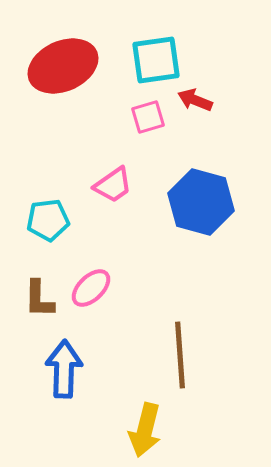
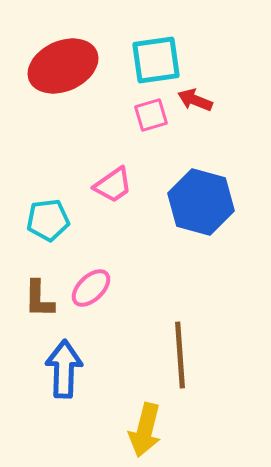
pink square: moved 3 px right, 2 px up
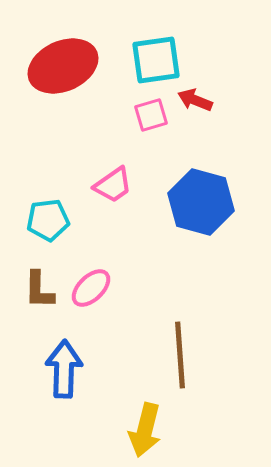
brown L-shape: moved 9 px up
